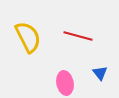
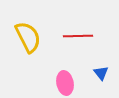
red line: rotated 16 degrees counterclockwise
blue triangle: moved 1 px right
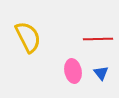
red line: moved 20 px right, 3 px down
pink ellipse: moved 8 px right, 12 px up
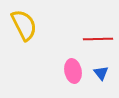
yellow semicircle: moved 4 px left, 12 px up
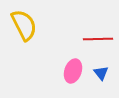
pink ellipse: rotated 30 degrees clockwise
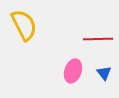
blue triangle: moved 3 px right
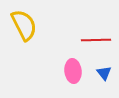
red line: moved 2 px left, 1 px down
pink ellipse: rotated 25 degrees counterclockwise
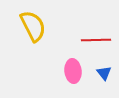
yellow semicircle: moved 9 px right, 1 px down
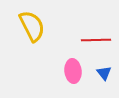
yellow semicircle: moved 1 px left
